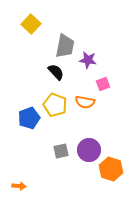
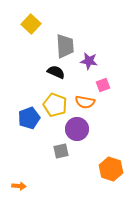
gray trapezoid: rotated 15 degrees counterclockwise
purple star: moved 1 px right, 1 px down
black semicircle: rotated 24 degrees counterclockwise
pink square: moved 1 px down
purple circle: moved 12 px left, 21 px up
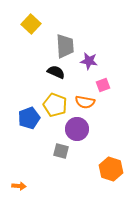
gray square: rotated 28 degrees clockwise
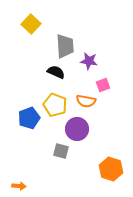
orange semicircle: moved 1 px right, 1 px up
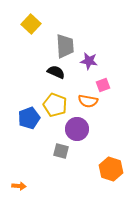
orange semicircle: moved 2 px right
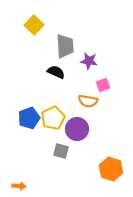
yellow square: moved 3 px right, 1 px down
yellow pentagon: moved 2 px left, 13 px down; rotated 25 degrees clockwise
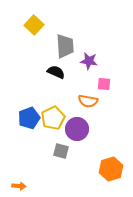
pink square: moved 1 px right, 1 px up; rotated 24 degrees clockwise
orange hexagon: rotated 25 degrees clockwise
